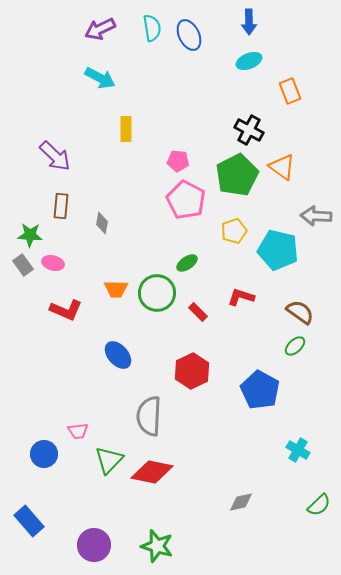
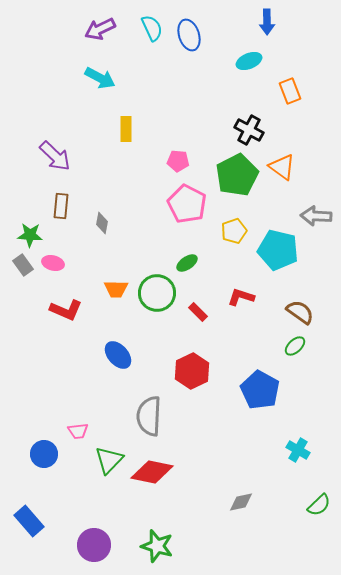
blue arrow at (249, 22): moved 18 px right
cyan semicircle at (152, 28): rotated 16 degrees counterclockwise
blue ellipse at (189, 35): rotated 8 degrees clockwise
pink pentagon at (186, 200): moved 1 px right, 4 px down
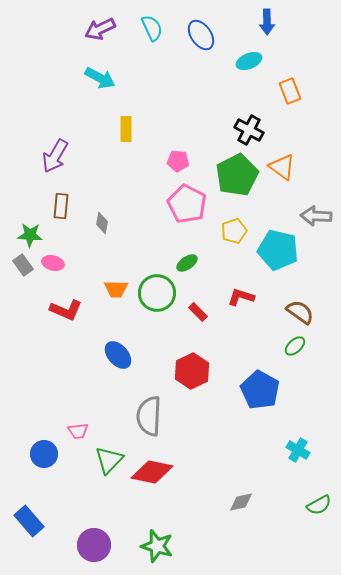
blue ellipse at (189, 35): moved 12 px right; rotated 16 degrees counterclockwise
purple arrow at (55, 156): rotated 76 degrees clockwise
green semicircle at (319, 505): rotated 15 degrees clockwise
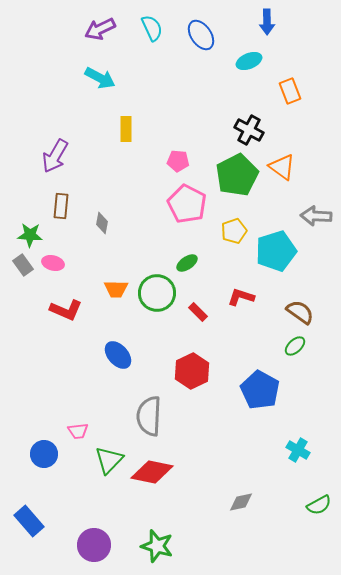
cyan pentagon at (278, 250): moved 2 px left, 1 px down; rotated 30 degrees counterclockwise
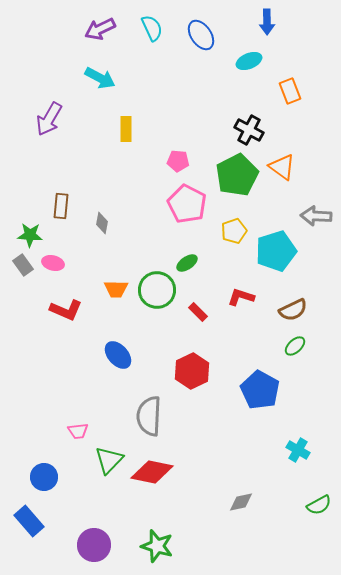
purple arrow at (55, 156): moved 6 px left, 37 px up
green circle at (157, 293): moved 3 px up
brown semicircle at (300, 312): moved 7 px left, 2 px up; rotated 120 degrees clockwise
blue circle at (44, 454): moved 23 px down
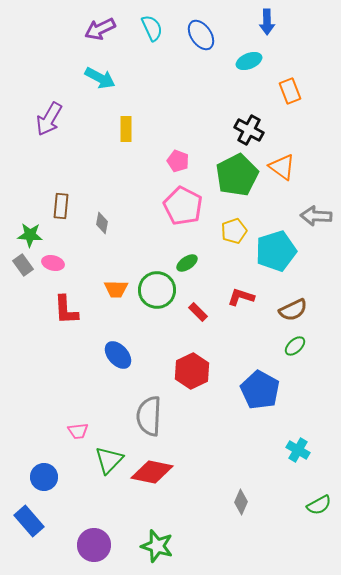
pink pentagon at (178, 161): rotated 15 degrees clockwise
pink pentagon at (187, 204): moved 4 px left, 2 px down
red L-shape at (66, 310): rotated 64 degrees clockwise
gray diamond at (241, 502): rotated 55 degrees counterclockwise
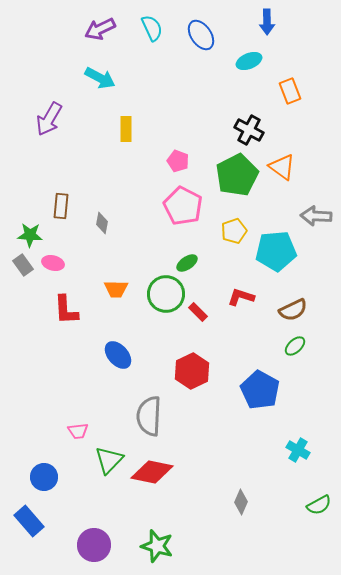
cyan pentagon at (276, 251): rotated 12 degrees clockwise
green circle at (157, 290): moved 9 px right, 4 px down
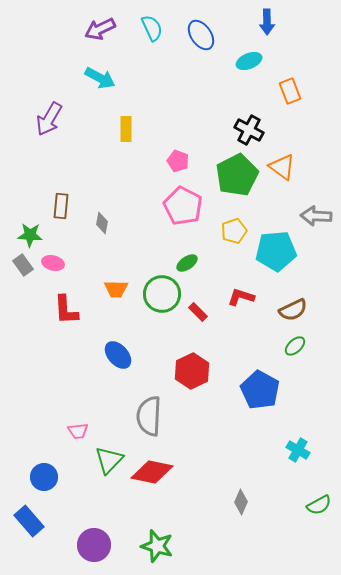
green circle at (166, 294): moved 4 px left
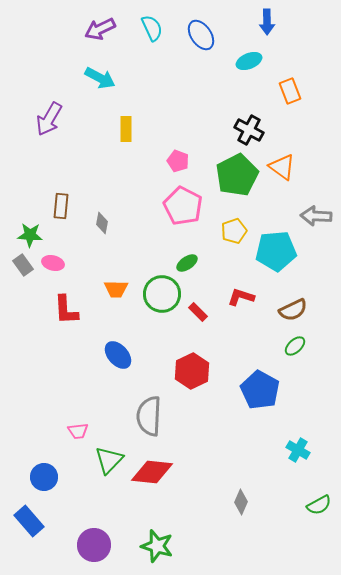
red diamond at (152, 472): rotated 6 degrees counterclockwise
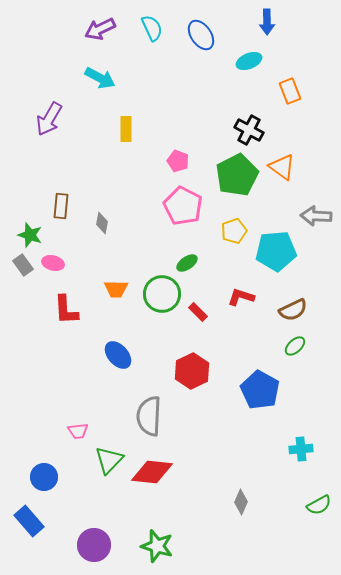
green star at (30, 235): rotated 15 degrees clockwise
cyan cross at (298, 450): moved 3 px right, 1 px up; rotated 35 degrees counterclockwise
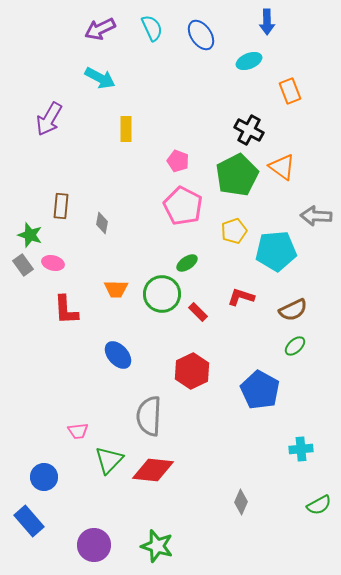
red diamond at (152, 472): moved 1 px right, 2 px up
